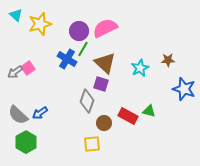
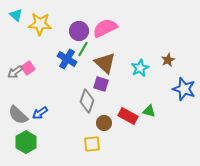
yellow star: rotated 20 degrees clockwise
brown star: rotated 24 degrees counterclockwise
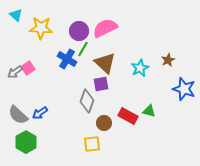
yellow star: moved 1 px right, 4 px down
purple square: rotated 28 degrees counterclockwise
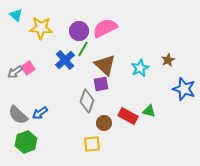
blue cross: moved 2 px left, 1 px down; rotated 18 degrees clockwise
brown triangle: moved 2 px down
green hexagon: rotated 10 degrees clockwise
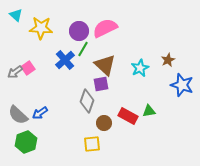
blue star: moved 2 px left, 4 px up
green triangle: rotated 24 degrees counterclockwise
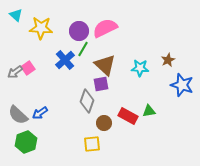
cyan star: rotated 30 degrees clockwise
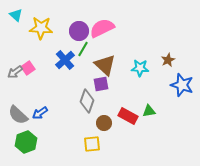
pink semicircle: moved 3 px left
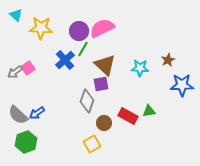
blue star: rotated 20 degrees counterclockwise
blue arrow: moved 3 px left
yellow square: rotated 24 degrees counterclockwise
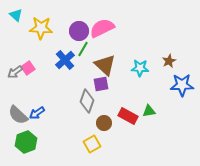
brown star: moved 1 px right, 1 px down
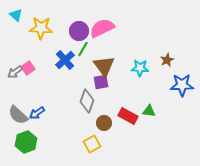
brown star: moved 2 px left, 1 px up
brown triangle: moved 1 px left, 1 px down; rotated 10 degrees clockwise
purple square: moved 2 px up
green triangle: rotated 16 degrees clockwise
